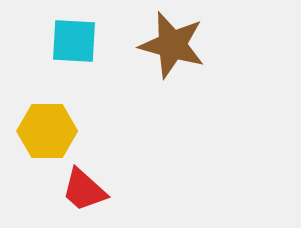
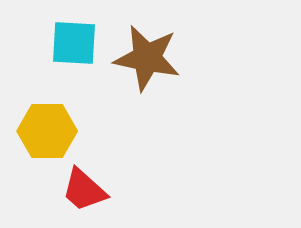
cyan square: moved 2 px down
brown star: moved 25 px left, 13 px down; rotated 4 degrees counterclockwise
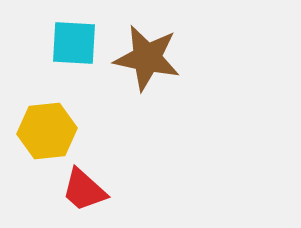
yellow hexagon: rotated 6 degrees counterclockwise
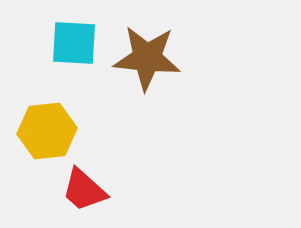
brown star: rotated 6 degrees counterclockwise
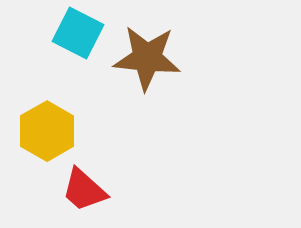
cyan square: moved 4 px right, 10 px up; rotated 24 degrees clockwise
yellow hexagon: rotated 24 degrees counterclockwise
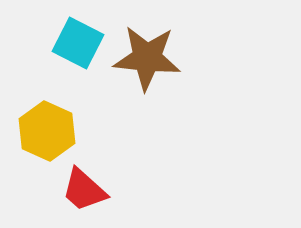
cyan square: moved 10 px down
yellow hexagon: rotated 6 degrees counterclockwise
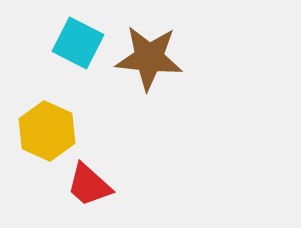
brown star: moved 2 px right
red trapezoid: moved 5 px right, 5 px up
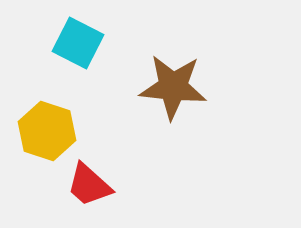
brown star: moved 24 px right, 29 px down
yellow hexagon: rotated 6 degrees counterclockwise
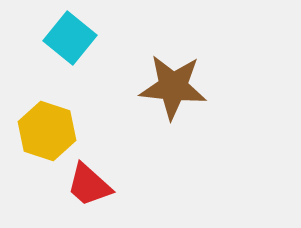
cyan square: moved 8 px left, 5 px up; rotated 12 degrees clockwise
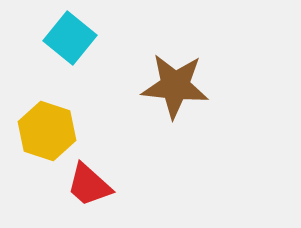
brown star: moved 2 px right, 1 px up
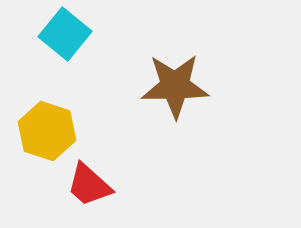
cyan square: moved 5 px left, 4 px up
brown star: rotated 6 degrees counterclockwise
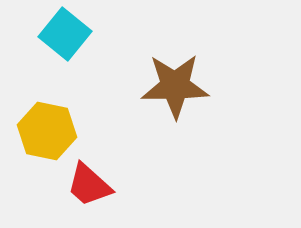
yellow hexagon: rotated 6 degrees counterclockwise
